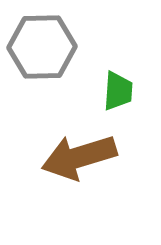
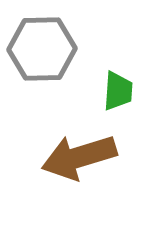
gray hexagon: moved 2 px down
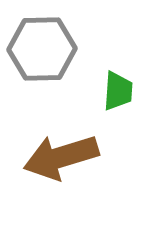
brown arrow: moved 18 px left
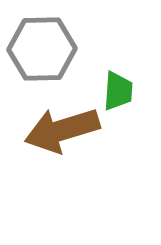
brown arrow: moved 1 px right, 27 px up
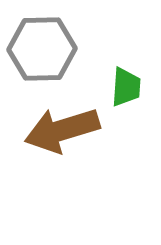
green trapezoid: moved 8 px right, 4 px up
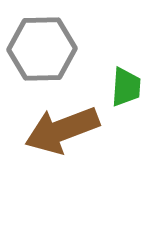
brown arrow: rotated 4 degrees counterclockwise
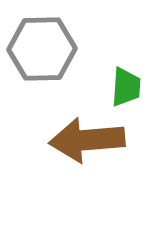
brown arrow: moved 25 px right, 10 px down; rotated 16 degrees clockwise
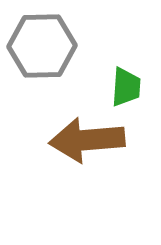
gray hexagon: moved 3 px up
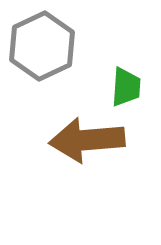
gray hexagon: rotated 24 degrees counterclockwise
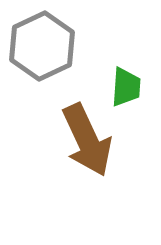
brown arrow: rotated 110 degrees counterclockwise
